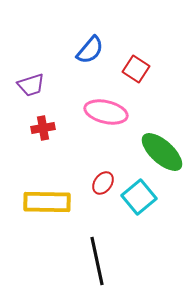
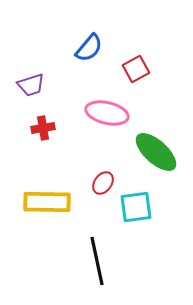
blue semicircle: moved 1 px left, 2 px up
red square: rotated 28 degrees clockwise
pink ellipse: moved 1 px right, 1 px down
green ellipse: moved 6 px left
cyan square: moved 3 px left, 10 px down; rotated 32 degrees clockwise
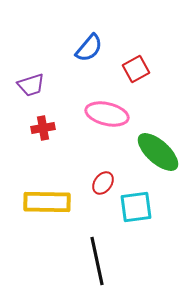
pink ellipse: moved 1 px down
green ellipse: moved 2 px right
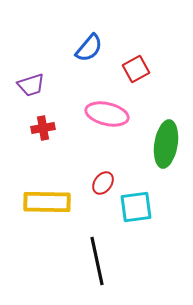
green ellipse: moved 8 px right, 8 px up; rotated 57 degrees clockwise
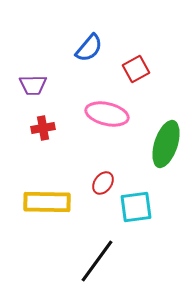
purple trapezoid: moved 2 px right; rotated 16 degrees clockwise
green ellipse: rotated 9 degrees clockwise
black line: rotated 48 degrees clockwise
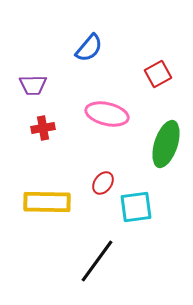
red square: moved 22 px right, 5 px down
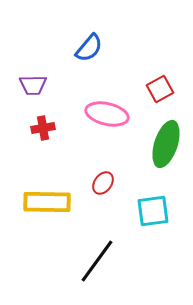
red square: moved 2 px right, 15 px down
cyan square: moved 17 px right, 4 px down
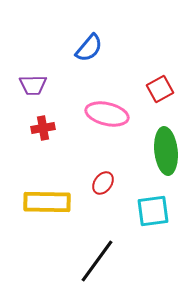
green ellipse: moved 7 px down; rotated 24 degrees counterclockwise
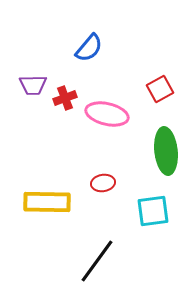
red cross: moved 22 px right, 30 px up; rotated 10 degrees counterclockwise
red ellipse: rotated 45 degrees clockwise
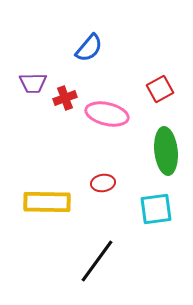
purple trapezoid: moved 2 px up
cyan square: moved 3 px right, 2 px up
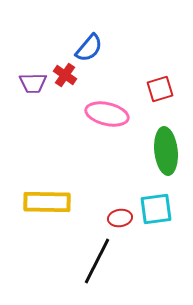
red square: rotated 12 degrees clockwise
red cross: moved 23 px up; rotated 35 degrees counterclockwise
red ellipse: moved 17 px right, 35 px down
black line: rotated 9 degrees counterclockwise
